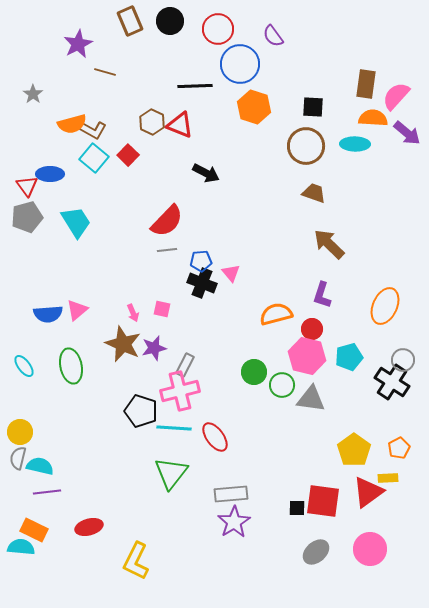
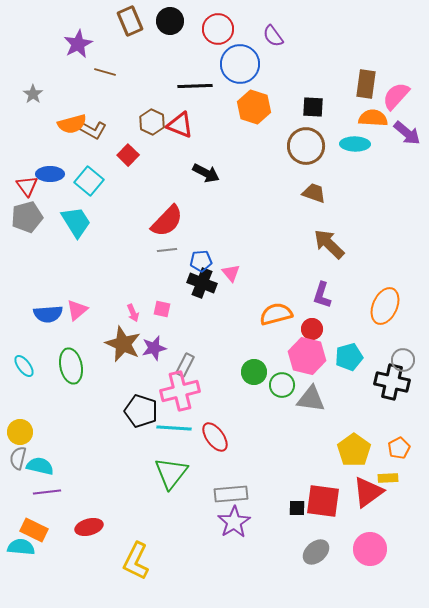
cyan square at (94, 158): moved 5 px left, 23 px down
black cross at (392, 382): rotated 20 degrees counterclockwise
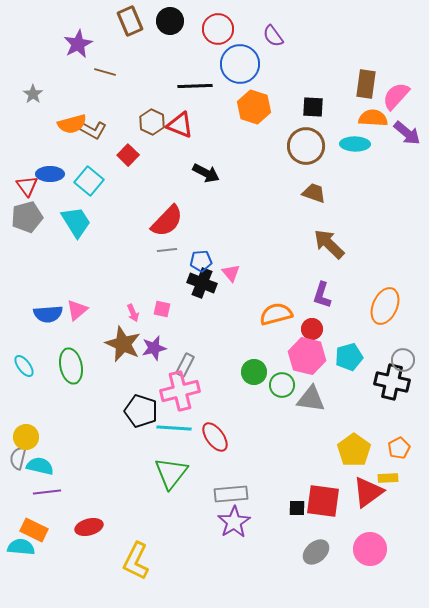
yellow circle at (20, 432): moved 6 px right, 5 px down
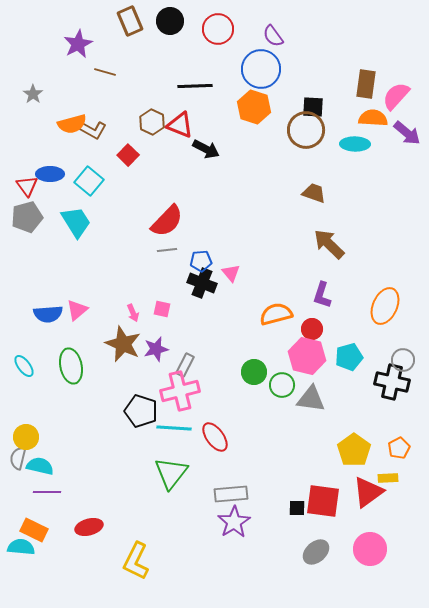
blue circle at (240, 64): moved 21 px right, 5 px down
brown circle at (306, 146): moved 16 px up
black arrow at (206, 173): moved 24 px up
purple star at (154, 348): moved 2 px right, 1 px down
purple line at (47, 492): rotated 8 degrees clockwise
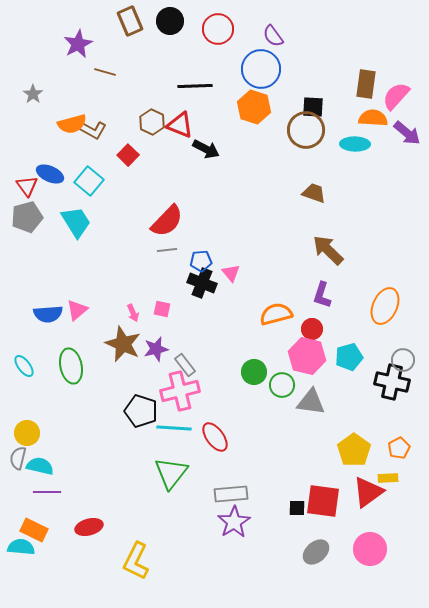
blue ellipse at (50, 174): rotated 24 degrees clockwise
brown arrow at (329, 244): moved 1 px left, 6 px down
gray rectangle at (185, 365): rotated 65 degrees counterclockwise
gray triangle at (311, 399): moved 3 px down
yellow circle at (26, 437): moved 1 px right, 4 px up
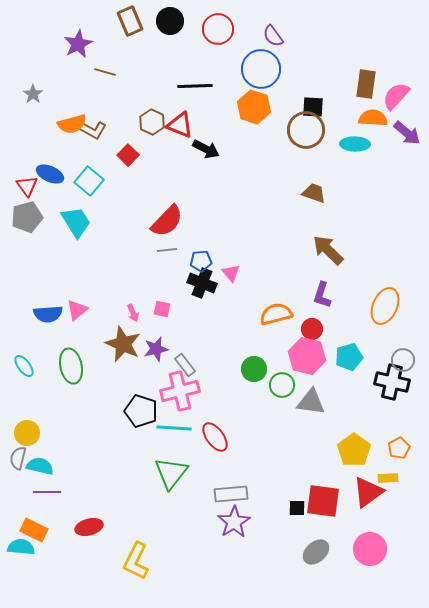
green circle at (254, 372): moved 3 px up
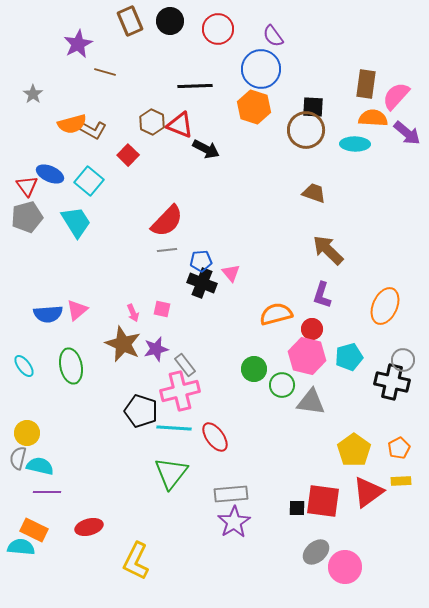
yellow rectangle at (388, 478): moved 13 px right, 3 px down
pink circle at (370, 549): moved 25 px left, 18 px down
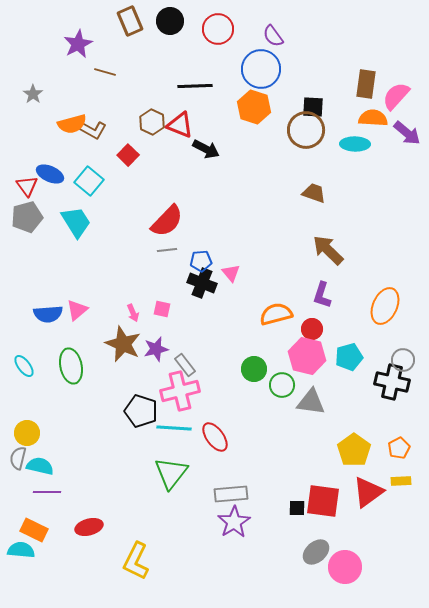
cyan semicircle at (21, 547): moved 3 px down
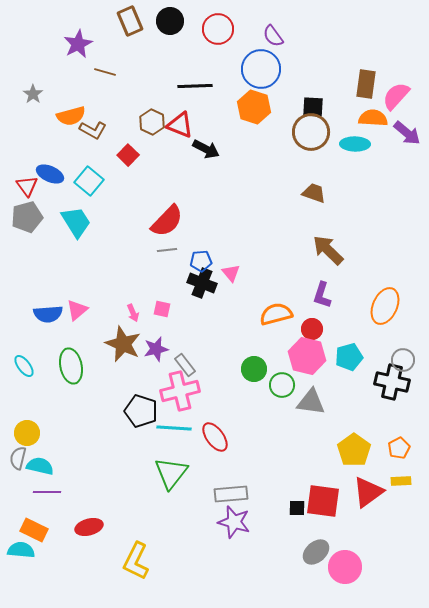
orange semicircle at (72, 124): moved 1 px left, 8 px up
brown circle at (306, 130): moved 5 px right, 2 px down
purple star at (234, 522): rotated 24 degrees counterclockwise
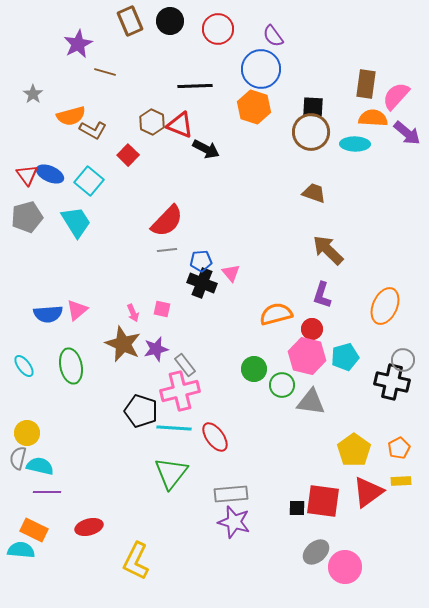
red triangle at (27, 186): moved 11 px up
cyan pentagon at (349, 357): moved 4 px left
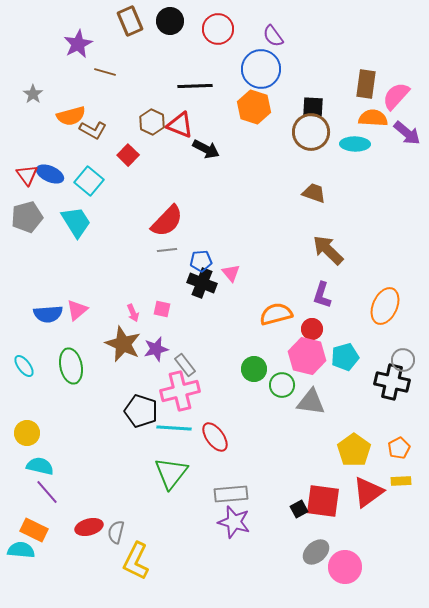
gray semicircle at (18, 458): moved 98 px right, 74 px down
purple line at (47, 492): rotated 48 degrees clockwise
black square at (297, 508): moved 2 px right, 1 px down; rotated 30 degrees counterclockwise
